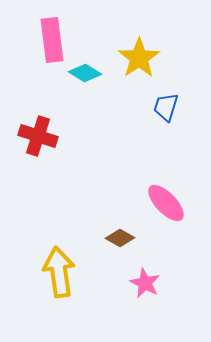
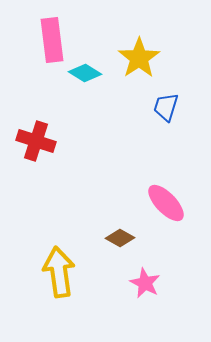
red cross: moved 2 px left, 5 px down
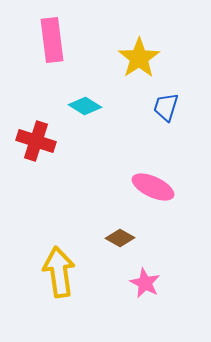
cyan diamond: moved 33 px down
pink ellipse: moved 13 px left, 16 px up; rotated 21 degrees counterclockwise
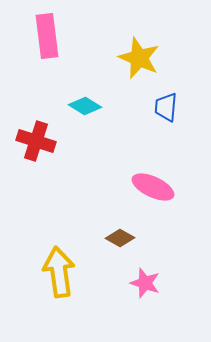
pink rectangle: moved 5 px left, 4 px up
yellow star: rotated 15 degrees counterclockwise
blue trapezoid: rotated 12 degrees counterclockwise
pink star: rotated 8 degrees counterclockwise
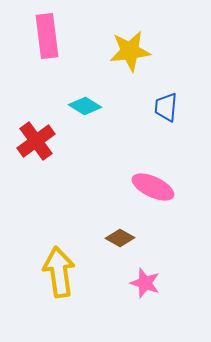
yellow star: moved 9 px left, 7 px up; rotated 30 degrees counterclockwise
red cross: rotated 36 degrees clockwise
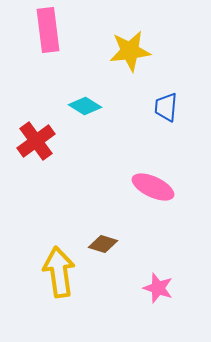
pink rectangle: moved 1 px right, 6 px up
brown diamond: moved 17 px left, 6 px down; rotated 12 degrees counterclockwise
pink star: moved 13 px right, 5 px down
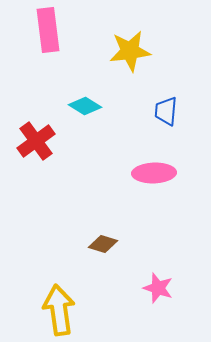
blue trapezoid: moved 4 px down
pink ellipse: moved 1 px right, 14 px up; rotated 27 degrees counterclockwise
yellow arrow: moved 38 px down
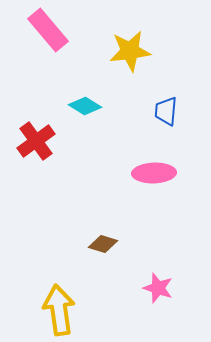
pink rectangle: rotated 33 degrees counterclockwise
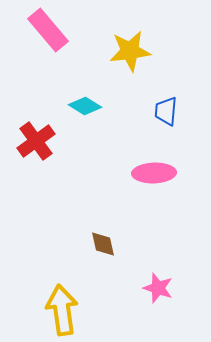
brown diamond: rotated 60 degrees clockwise
yellow arrow: moved 3 px right
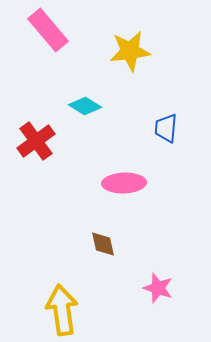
blue trapezoid: moved 17 px down
pink ellipse: moved 30 px left, 10 px down
